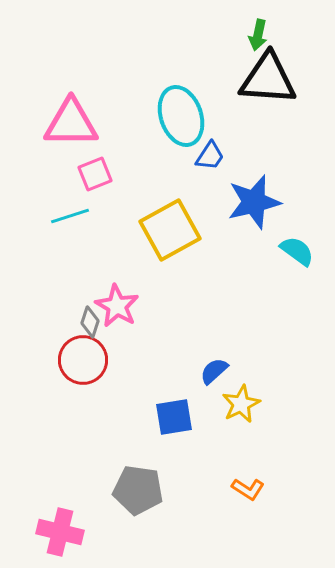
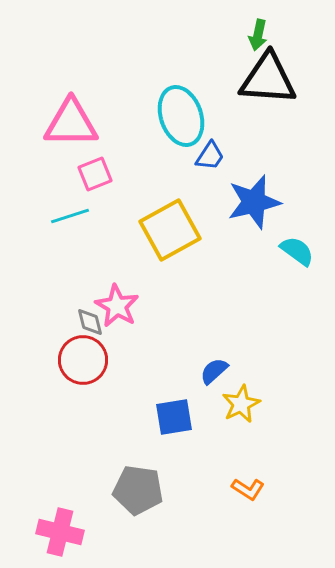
gray diamond: rotated 32 degrees counterclockwise
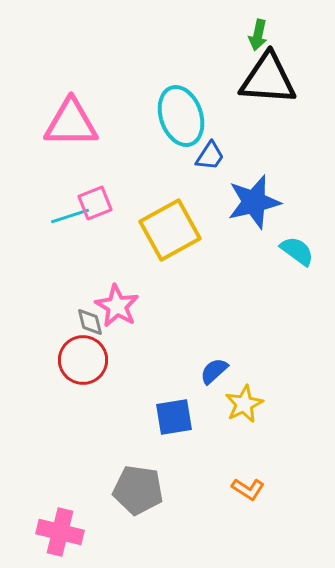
pink square: moved 29 px down
yellow star: moved 3 px right
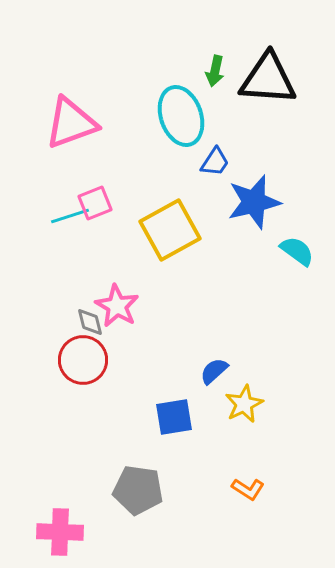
green arrow: moved 43 px left, 36 px down
pink triangle: rotated 20 degrees counterclockwise
blue trapezoid: moved 5 px right, 6 px down
pink cross: rotated 12 degrees counterclockwise
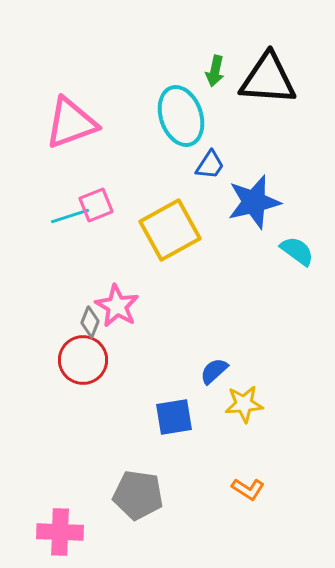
blue trapezoid: moved 5 px left, 3 px down
pink square: moved 1 px right, 2 px down
gray diamond: rotated 36 degrees clockwise
yellow star: rotated 21 degrees clockwise
gray pentagon: moved 5 px down
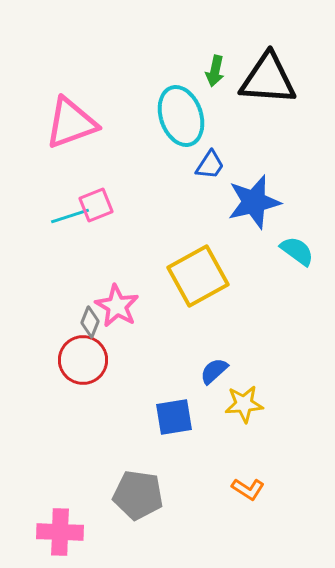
yellow square: moved 28 px right, 46 px down
